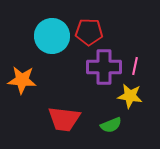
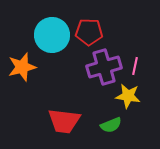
cyan circle: moved 1 px up
purple cross: rotated 16 degrees counterclockwise
orange star: moved 13 px up; rotated 20 degrees counterclockwise
yellow star: moved 2 px left
red trapezoid: moved 2 px down
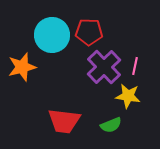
purple cross: rotated 28 degrees counterclockwise
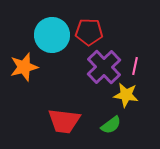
orange star: moved 2 px right
yellow star: moved 2 px left, 1 px up
green semicircle: rotated 15 degrees counterclockwise
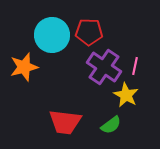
purple cross: rotated 12 degrees counterclockwise
yellow star: rotated 20 degrees clockwise
red trapezoid: moved 1 px right, 1 px down
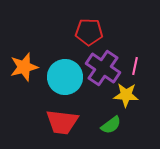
cyan circle: moved 13 px right, 42 px down
purple cross: moved 1 px left, 1 px down
yellow star: rotated 25 degrees counterclockwise
red trapezoid: moved 3 px left
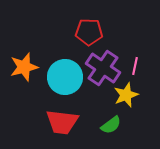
yellow star: rotated 25 degrees counterclockwise
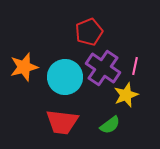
red pentagon: rotated 24 degrees counterclockwise
green semicircle: moved 1 px left
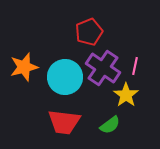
yellow star: rotated 15 degrees counterclockwise
red trapezoid: moved 2 px right
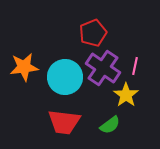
red pentagon: moved 4 px right, 1 px down
orange star: rotated 8 degrees clockwise
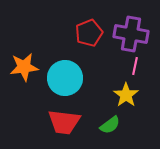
red pentagon: moved 4 px left
purple cross: moved 28 px right, 34 px up; rotated 24 degrees counterclockwise
cyan circle: moved 1 px down
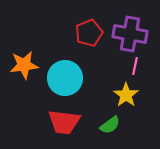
purple cross: moved 1 px left
orange star: moved 2 px up
